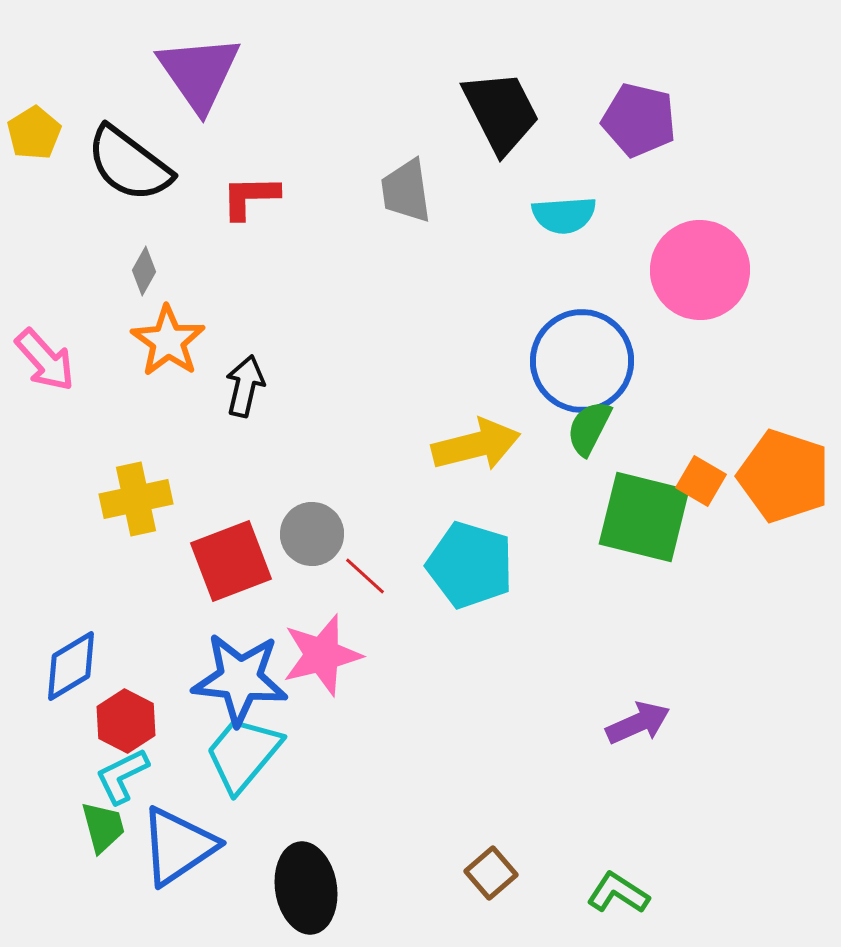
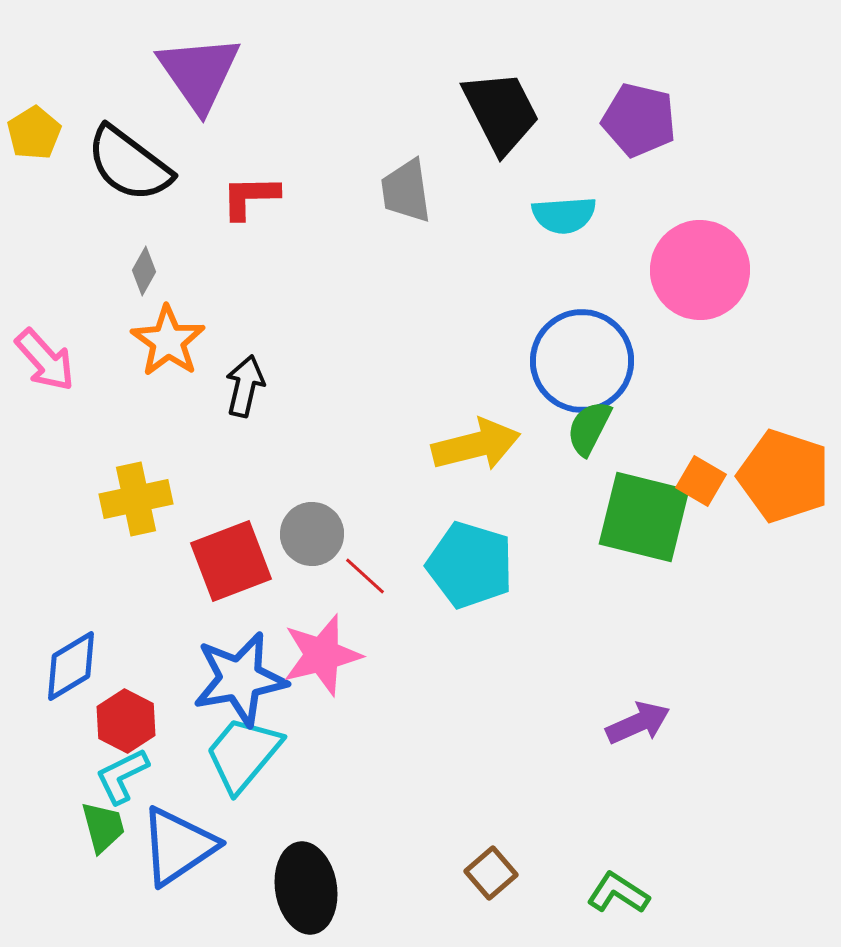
blue star: rotated 16 degrees counterclockwise
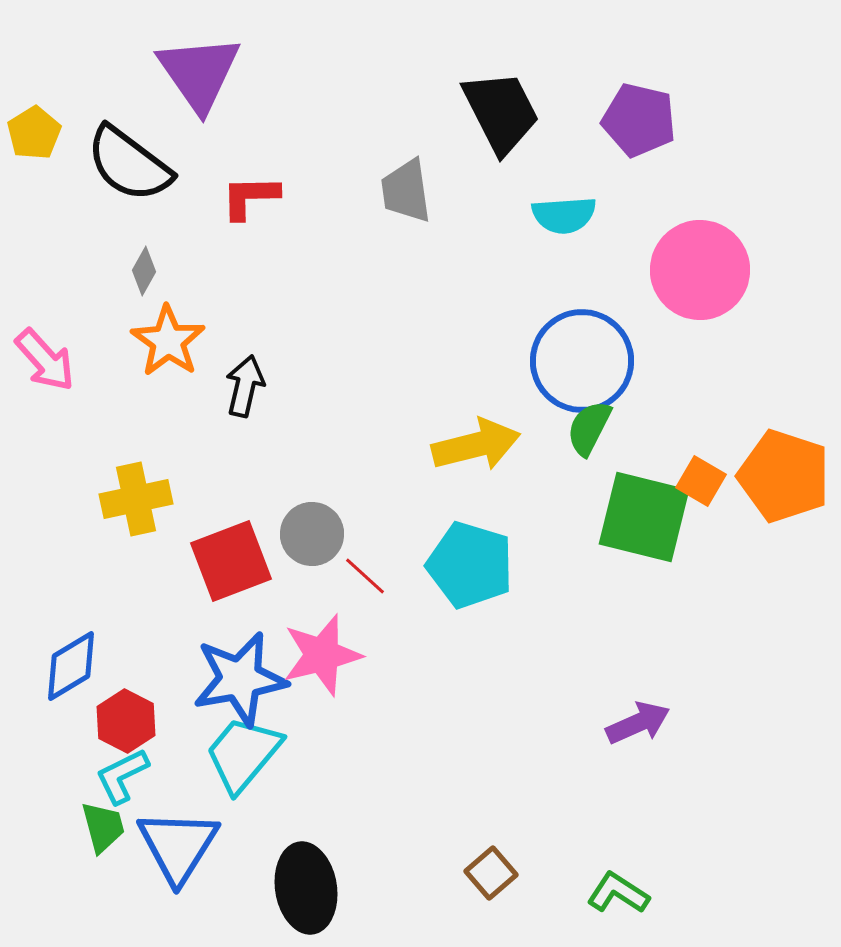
blue triangle: rotated 24 degrees counterclockwise
